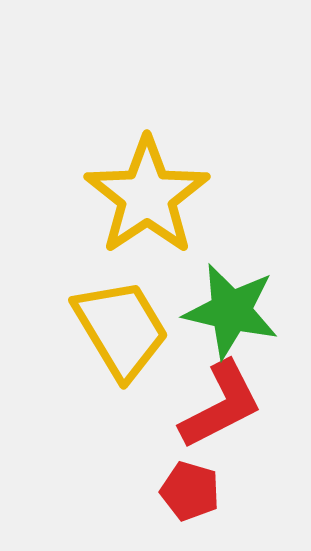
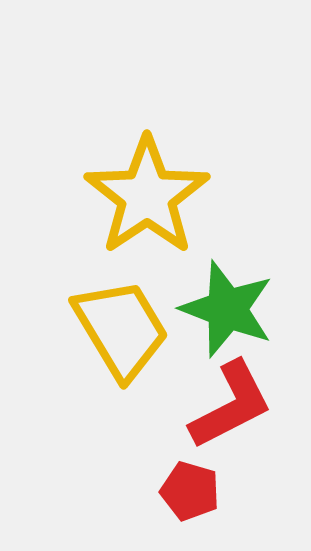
green star: moved 4 px left, 2 px up; rotated 8 degrees clockwise
red L-shape: moved 10 px right
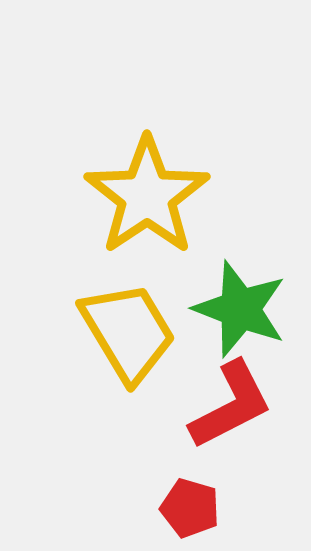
green star: moved 13 px right
yellow trapezoid: moved 7 px right, 3 px down
red pentagon: moved 17 px down
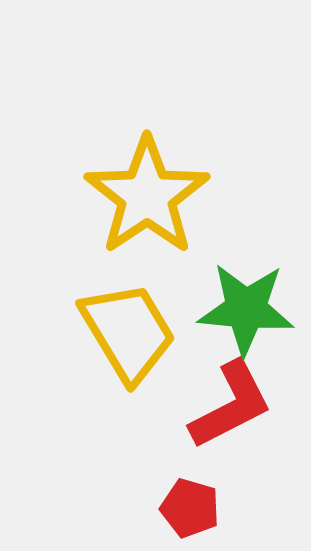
green star: moved 6 px right; rotated 16 degrees counterclockwise
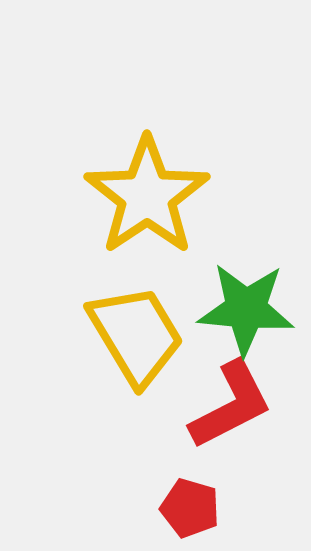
yellow trapezoid: moved 8 px right, 3 px down
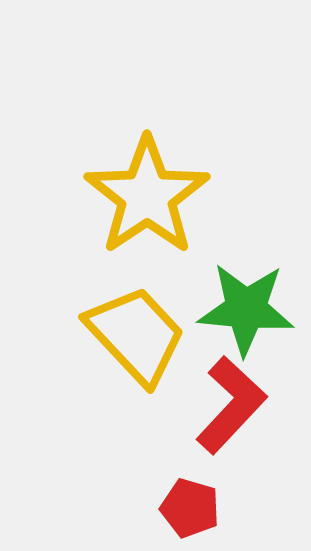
yellow trapezoid: rotated 12 degrees counterclockwise
red L-shape: rotated 20 degrees counterclockwise
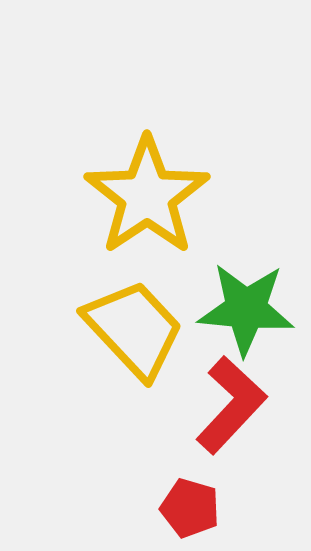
yellow trapezoid: moved 2 px left, 6 px up
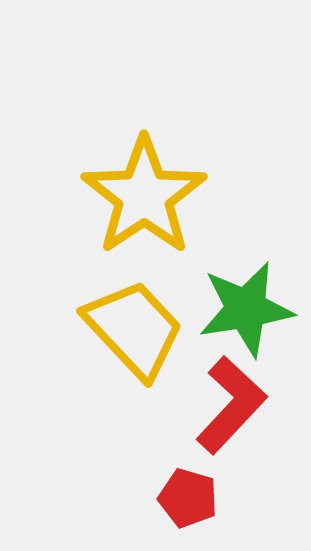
yellow star: moved 3 px left
green star: rotated 14 degrees counterclockwise
red pentagon: moved 2 px left, 10 px up
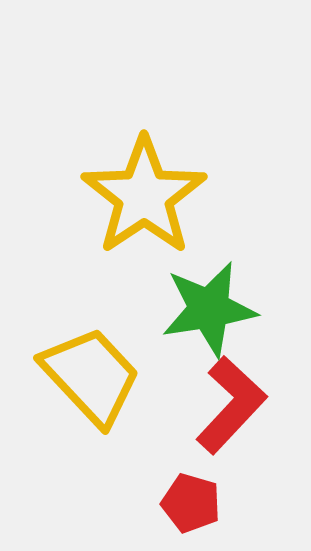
green star: moved 37 px left
yellow trapezoid: moved 43 px left, 47 px down
red pentagon: moved 3 px right, 5 px down
